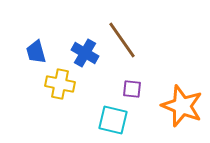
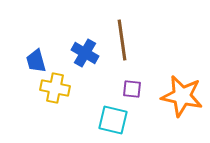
brown line: rotated 27 degrees clockwise
blue trapezoid: moved 9 px down
yellow cross: moved 5 px left, 4 px down
orange star: moved 10 px up; rotated 9 degrees counterclockwise
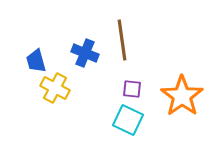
blue cross: rotated 8 degrees counterclockwise
yellow cross: rotated 16 degrees clockwise
orange star: rotated 24 degrees clockwise
cyan square: moved 15 px right; rotated 12 degrees clockwise
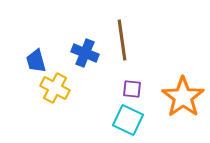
orange star: moved 1 px right, 1 px down
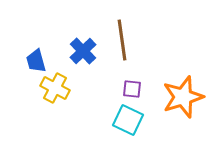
blue cross: moved 2 px left, 2 px up; rotated 24 degrees clockwise
orange star: rotated 18 degrees clockwise
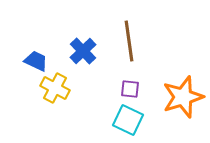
brown line: moved 7 px right, 1 px down
blue trapezoid: rotated 130 degrees clockwise
purple square: moved 2 px left
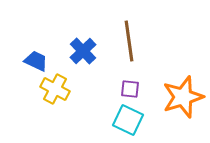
yellow cross: moved 1 px down
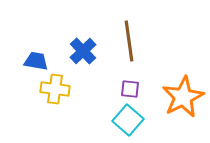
blue trapezoid: rotated 15 degrees counterclockwise
yellow cross: rotated 20 degrees counterclockwise
orange star: rotated 9 degrees counterclockwise
cyan square: rotated 16 degrees clockwise
